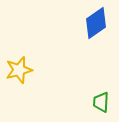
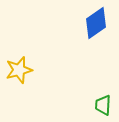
green trapezoid: moved 2 px right, 3 px down
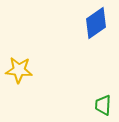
yellow star: rotated 20 degrees clockwise
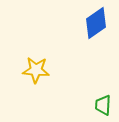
yellow star: moved 17 px right
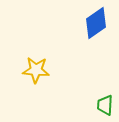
green trapezoid: moved 2 px right
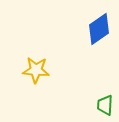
blue diamond: moved 3 px right, 6 px down
